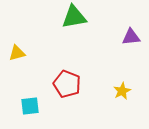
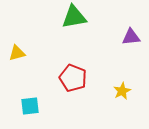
red pentagon: moved 6 px right, 6 px up
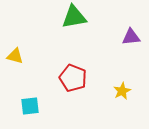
yellow triangle: moved 2 px left, 3 px down; rotated 30 degrees clockwise
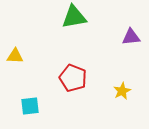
yellow triangle: rotated 12 degrees counterclockwise
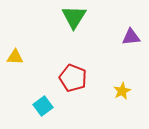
green triangle: rotated 48 degrees counterclockwise
yellow triangle: moved 1 px down
cyan square: moved 13 px right; rotated 30 degrees counterclockwise
